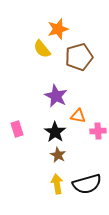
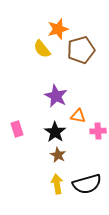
brown pentagon: moved 2 px right, 7 px up
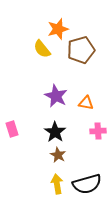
orange triangle: moved 8 px right, 13 px up
pink rectangle: moved 5 px left
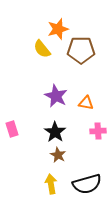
brown pentagon: rotated 16 degrees clockwise
yellow arrow: moved 6 px left
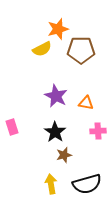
yellow semicircle: rotated 78 degrees counterclockwise
pink rectangle: moved 2 px up
brown star: moved 6 px right; rotated 28 degrees clockwise
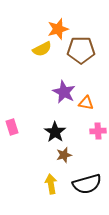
purple star: moved 8 px right, 4 px up
